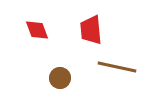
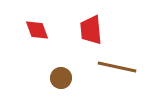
brown circle: moved 1 px right
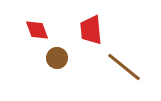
brown line: moved 7 px right; rotated 27 degrees clockwise
brown circle: moved 4 px left, 20 px up
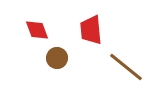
brown line: moved 2 px right
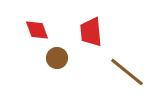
red trapezoid: moved 2 px down
brown line: moved 1 px right, 5 px down
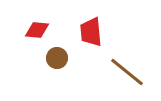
red diamond: rotated 65 degrees counterclockwise
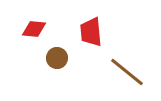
red diamond: moved 3 px left, 1 px up
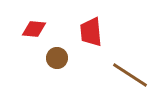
brown line: moved 3 px right, 3 px down; rotated 6 degrees counterclockwise
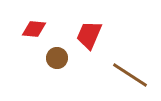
red trapezoid: moved 2 px left, 3 px down; rotated 28 degrees clockwise
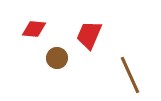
brown line: rotated 33 degrees clockwise
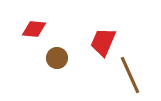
red trapezoid: moved 14 px right, 7 px down
